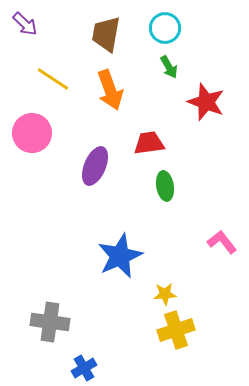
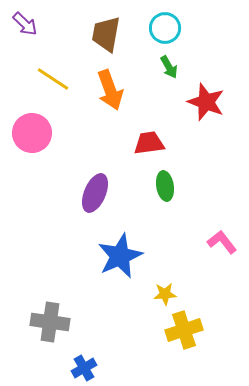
purple ellipse: moved 27 px down
yellow cross: moved 8 px right
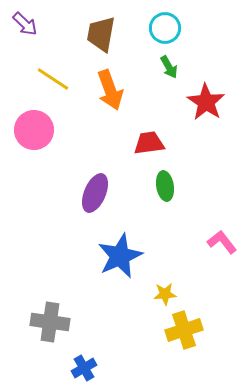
brown trapezoid: moved 5 px left
red star: rotated 12 degrees clockwise
pink circle: moved 2 px right, 3 px up
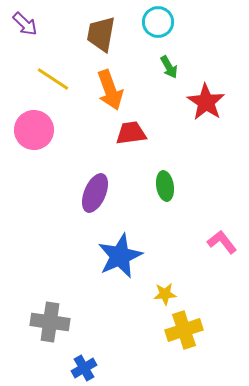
cyan circle: moved 7 px left, 6 px up
red trapezoid: moved 18 px left, 10 px up
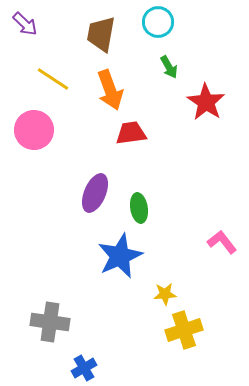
green ellipse: moved 26 px left, 22 px down
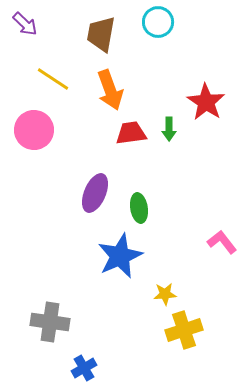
green arrow: moved 62 px down; rotated 30 degrees clockwise
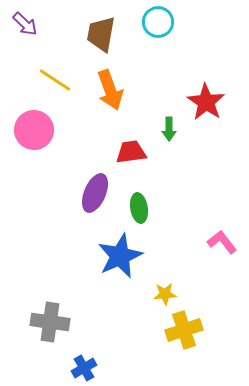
yellow line: moved 2 px right, 1 px down
red trapezoid: moved 19 px down
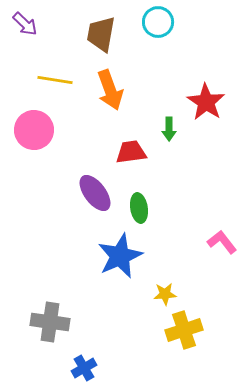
yellow line: rotated 24 degrees counterclockwise
purple ellipse: rotated 60 degrees counterclockwise
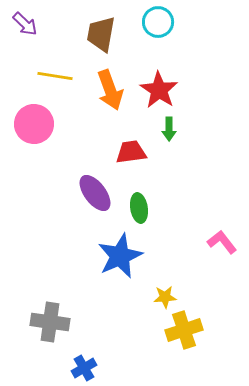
yellow line: moved 4 px up
red star: moved 47 px left, 12 px up
pink circle: moved 6 px up
yellow star: moved 3 px down
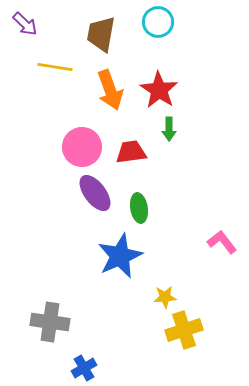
yellow line: moved 9 px up
pink circle: moved 48 px right, 23 px down
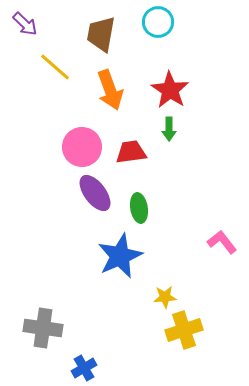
yellow line: rotated 32 degrees clockwise
red star: moved 11 px right
gray cross: moved 7 px left, 6 px down
